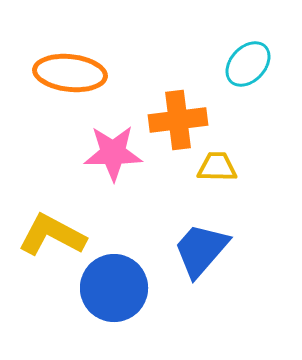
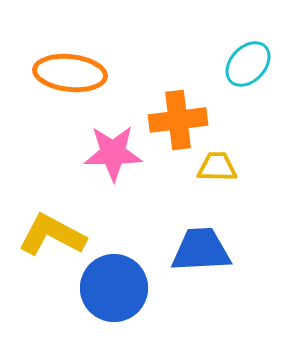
blue trapezoid: rotated 46 degrees clockwise
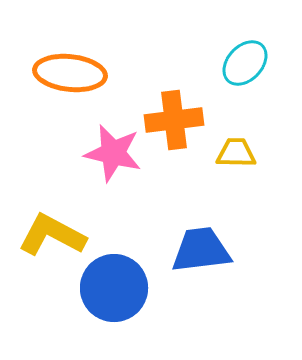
cyan ellipse: moved 3 px left, 1 px up
orange cross: moved 4 px left
pink star: rotated 14 degrees clockwise
yellow trapezoid: moved 19 px right, 14 px up
blue trapezoid: rotated 4 degrees counterclockwise
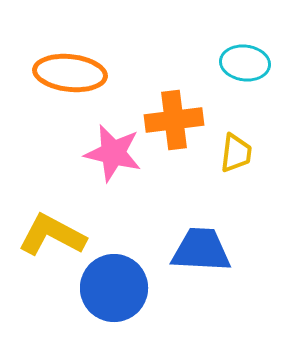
cyan ellipse: rotated 54 degrees clockwise
yellow trapezoid: rotated 96 degrees clockwise
blue trapezoid: rotated 10 degrees clockwise
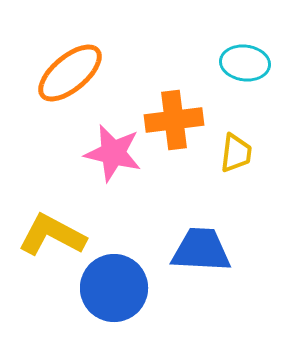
orange ellipse: rotated 46 degrees counterclockwise
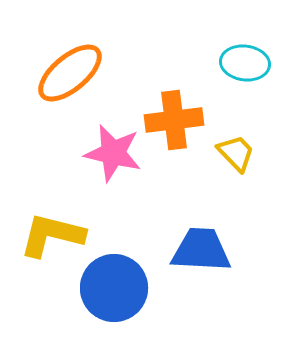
yellow trapezoid: rotated 51 degrees counterclockwise
yellow L-shape: rotated 14 degrees counterclockwise
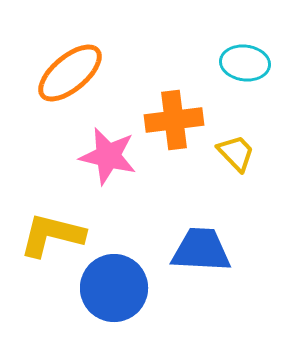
pink star: moved 5 px left, 3 px down
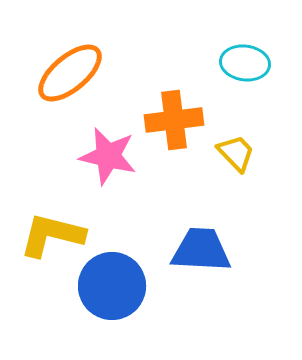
blue circle: moved 2 px left, 2 px up
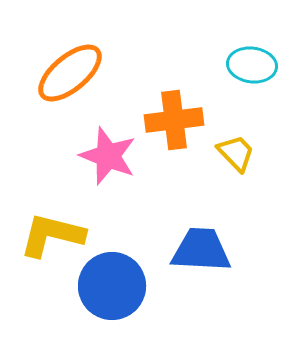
cyan ellipse: moved 7 px right, 2 px down
pink star: rotated 8 degrees clockwise
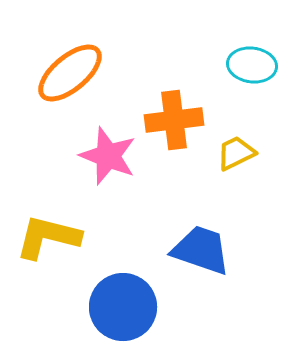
yellow trapezoid: rotated 72 degrees counterclockwise
yellow L-shape: moved 4 px left, 2 px down
blue trapezoid: rotated 16 degrees clockwise
blue circle: moved 11 px right, 21 px down
